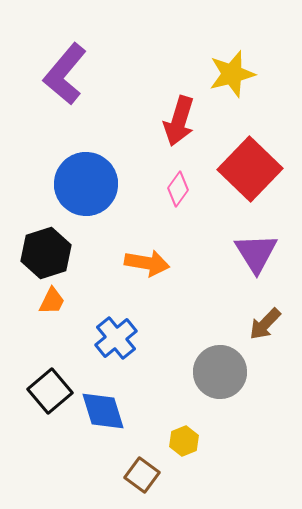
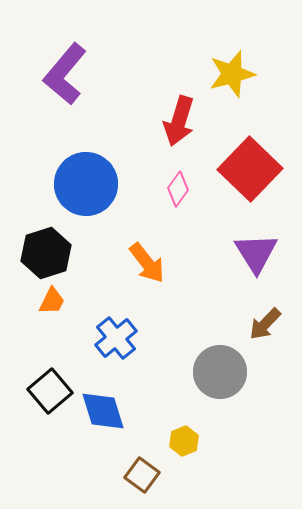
orange arrow: rotated 42 degrees clockwise
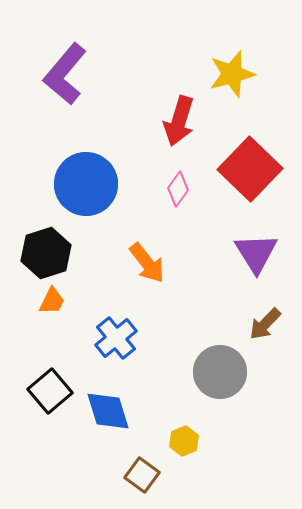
blue diamond: moved 5 px right
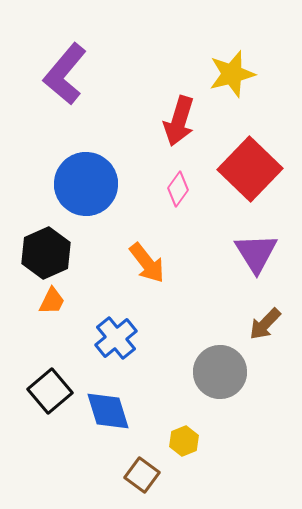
black hexagon: rotated 6 degrees counterclockwise
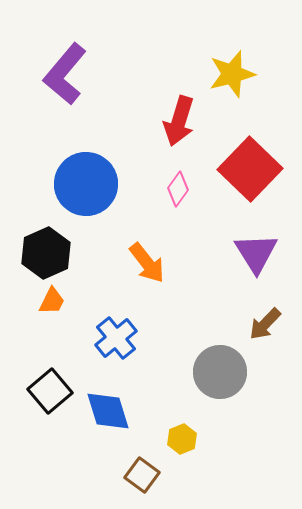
yellow hexagon: moved 2 px left, 2 px up
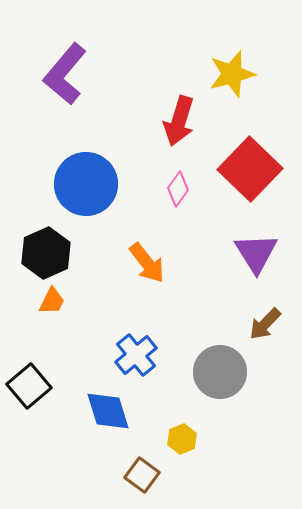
blue cross: moved 20 px right, 17 px down
black square: moved 21 px left, 5 px up
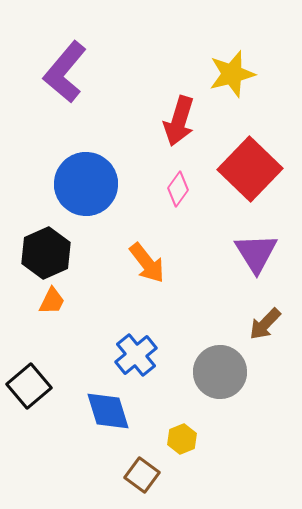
purple L-shape: moved 2 px up
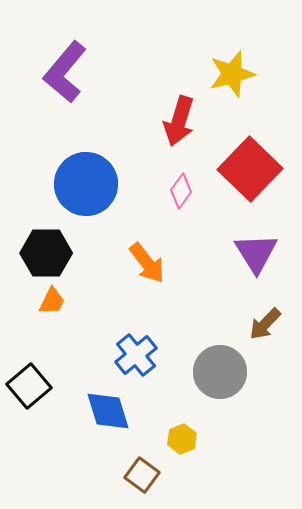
pink diamond: moved 3 px right, 2 px down
black hexagon: rotated 24 degrees clockwise
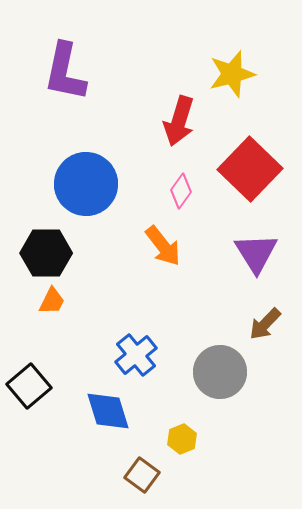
purple L-shape: rotated 28 degrees counterclockwise
orange arrow: moved 16 px right, 17 px up
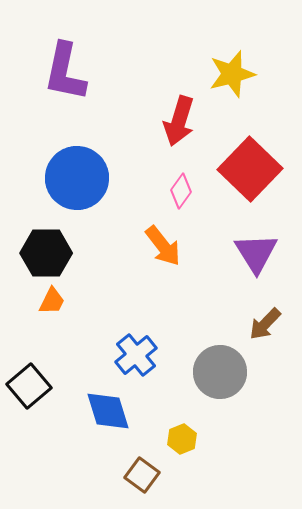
blue circle: moved 9 px left, 6 px up
